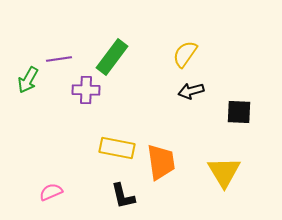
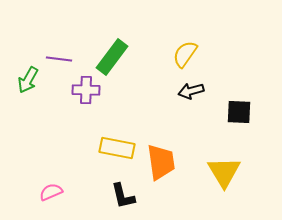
purple line: rotated 15 degrees clockwise
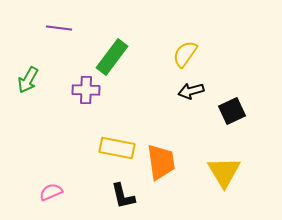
purple line: moved 31 px up
black square: moved 7 px left, 1 px up; rotated 28 degrees counterclockwise
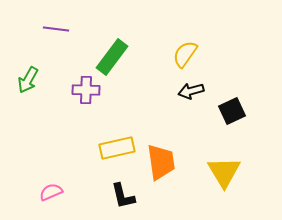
purple line: moved 3 px left, 1 px down
yellow rectangle: rotated 24 degrees counterclockwise
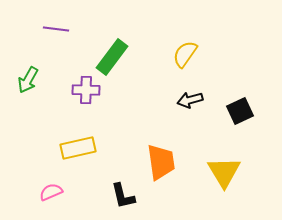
black arrow: moved 1 px left, 9 px down
black square: moved 8 px right
yellow rectangle: moved 39 px left
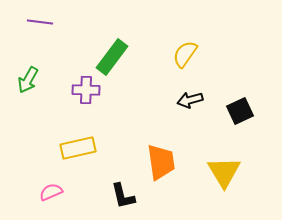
purple line: moved 16 px left, 7 px up
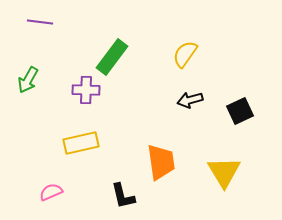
yellow rectangle: moved 3 px right, 5 px up
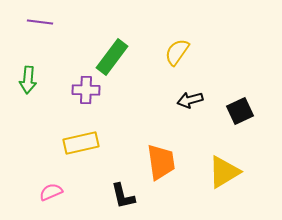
yellow semicircle: moved 8 px left, 2 px up
green arrow: rotated 24 degrees counterclockwise
yellow triangle: rotated 30 degrees clockwise
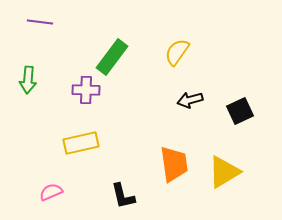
orange trapezoid: moved 13 px right, 2 px down
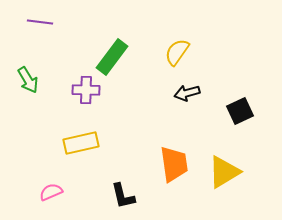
green arrow: rotated 36 degrees counterclockwise
black arrow: moved 3 px left, 7 px up
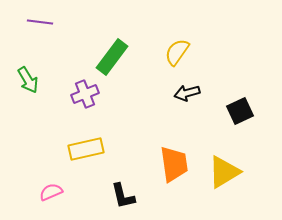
purple cross: moved 1 px left, 4 px down; rotated 24 degrees counterclockwise
yellow rectangle: moved 5 px right, 6 px down
